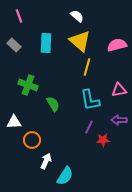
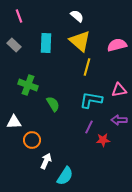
cyan L-shape: moved 1 px right; rotated 110 degrees clockwise
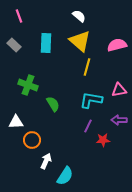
white semicircle: moved 2 px right
white triangle: moved 2 px right
purple line: moved 1 px left, 1 px up
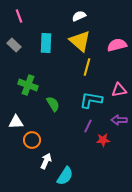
white semicircle: rotated 64 degrees counterclockwise
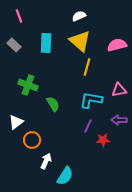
white triangle: rotated 35 degrees counterclockwise
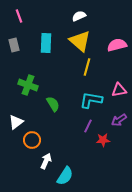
gray rectangle: rotated 32 degrees clockwise
purple arrow: rotated 35 degrees counterclockwise
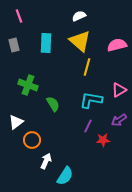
pink triangle: rotated 21 degrees counterclockwise
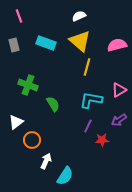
cyan rectangle: rotated 72 degrees counterclockwise
red star: moved 1 px left
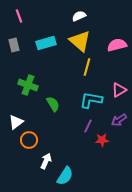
cyan rectangle: rotated 36 degrees counterclockwise
orange circle: moved 3 px left
